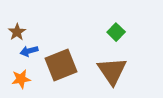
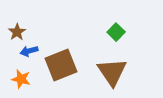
brown triangle: moved 1 px down
orange star: rotated 24 degrees clockwise
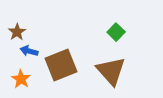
blue arrow: rotated 30 degrees clockwise
brown triangle: moved 1 px left, 1 px up; rotated 8 degrees counterclockwise
orange star: rotated 18 degrees clockwise
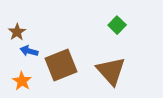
green square: moved 1 px right, 7 px up
orange star: moved 1 px right, 2 px down
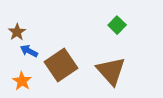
blue arrow: rotated 12 degrees clockwise
brown square: rotated 12 degrees counterclockwise
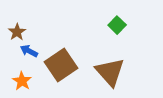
brown triangle: moved 1 px left, 1 px down
